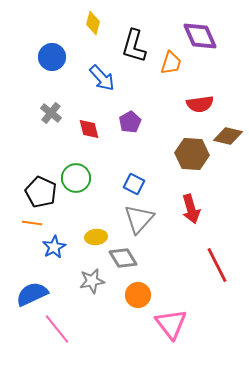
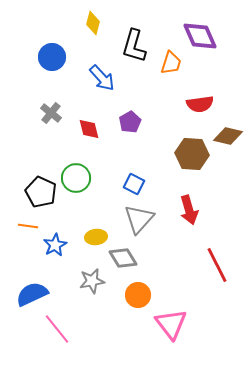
red arrow: moved 2 px left, 1 px down
orange line: moved 4 px left, 3 px down
blue star: moved 1 px right, 2 px up
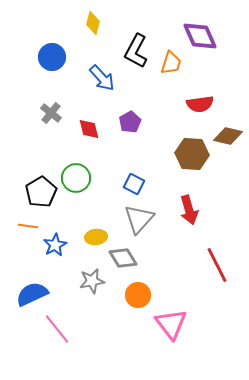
black L-shape: moved 2 px right, 5 px down; rotated 12 degrees clockwise
black pentagon: rotated 16 degrees clockwise
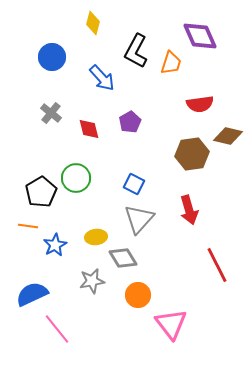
brown hexagon: rotated 12 degrees counterclockwise
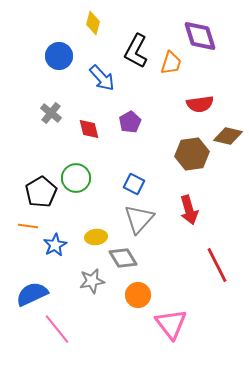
purple diamond: rotated 6 degrees clockwise
blue circle: moved 7 px right, 1 px up
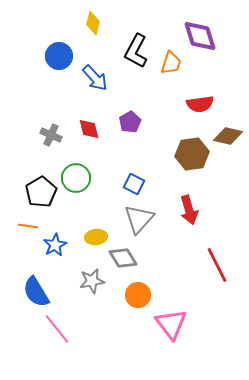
blue arrow: moved 7 px left
gray cross: moved 22 px down; rotated 15 degrees counterclockwise
blue semicircle: moved 4 px right, 2 px up; rotated 96 degrees counterclockwise
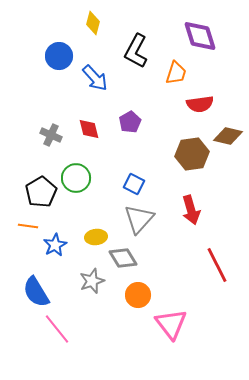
orange trapezoid: moved 5 px right, 10 px down
red arrow: moved 2 px right
gray star: rotated 10 degrees counterclockwise
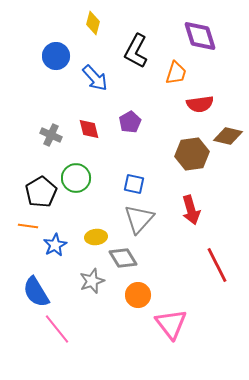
blue circle: moved 3 px left
blue square: rotated 15 degrees counterclockwise
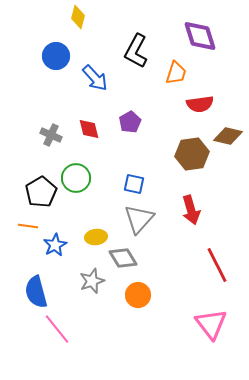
yellow diamond: moved 15 px left, 6 px up
blue semicircle: rotated 16 degrees clockwise
pink triangle: moved 40 px right
